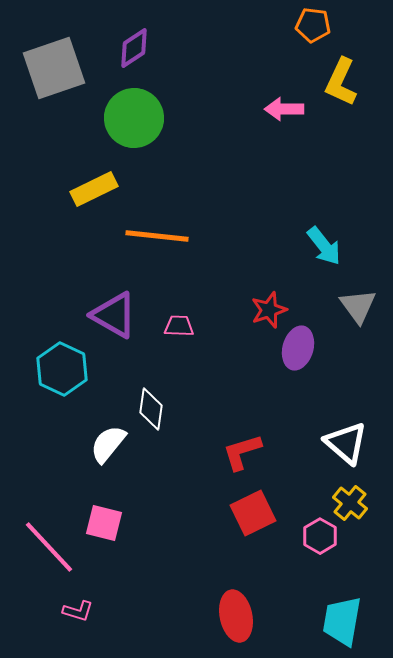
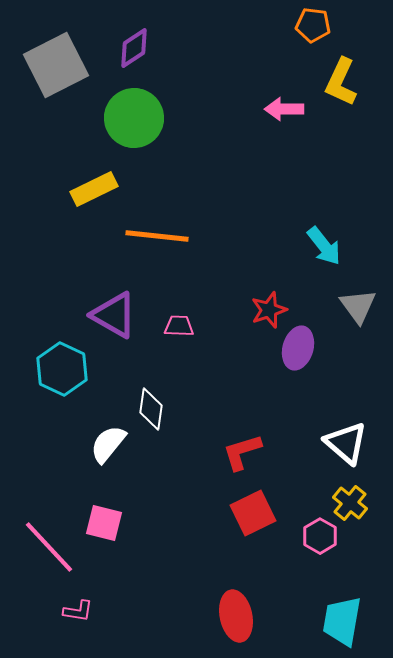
gray square: moved 2 px right, 3 px up; rotated 8 degrees counterclockwise
pink L-shape: rotated 8 degrees counterclockwise
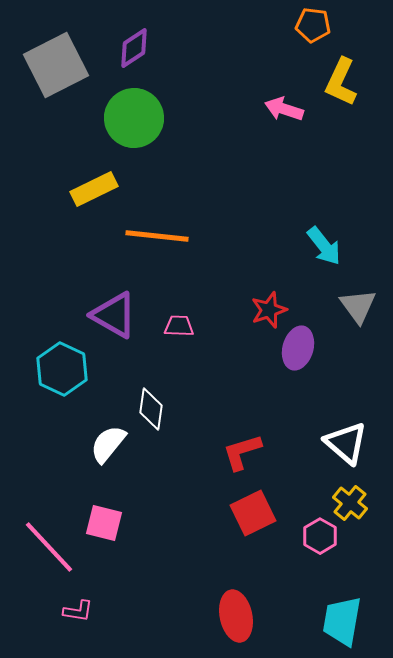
pink arrow: rotated 18 degrees clockwise
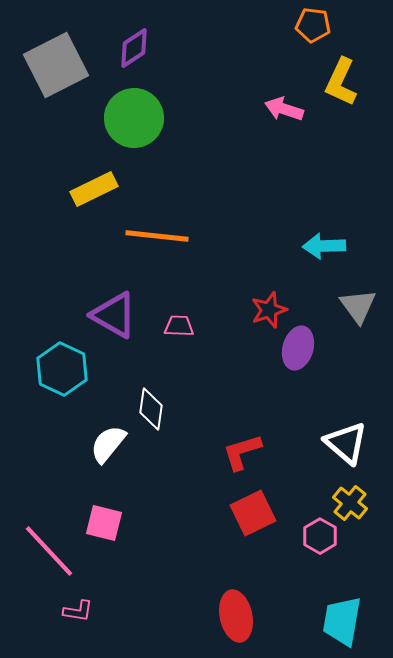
cyan arrow: rotated 126 degrees clockwise
pink line: moved 4 px down
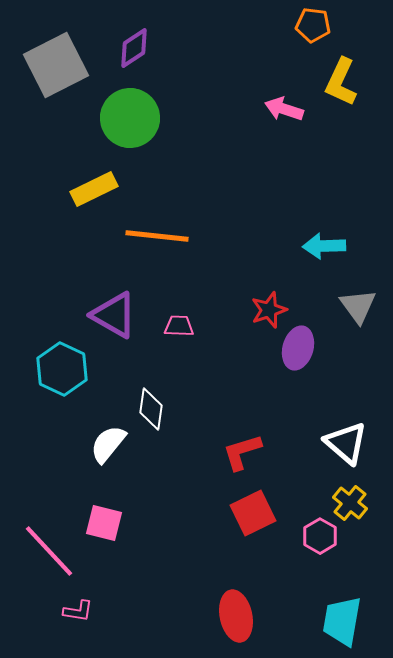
green circle: moved 4 px left
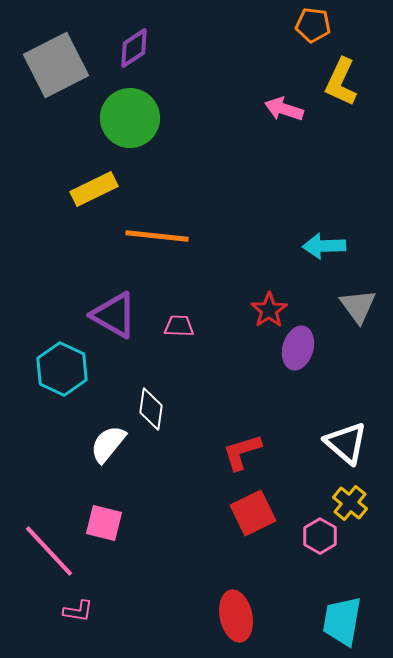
red star: rotated 15 degrees counterclockwise
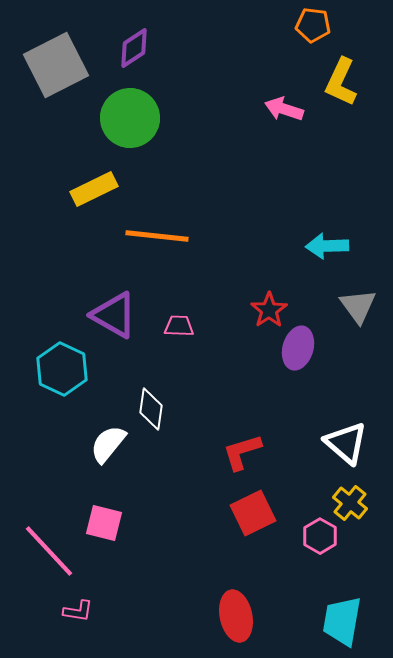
cyan arrow: moved 3 px right
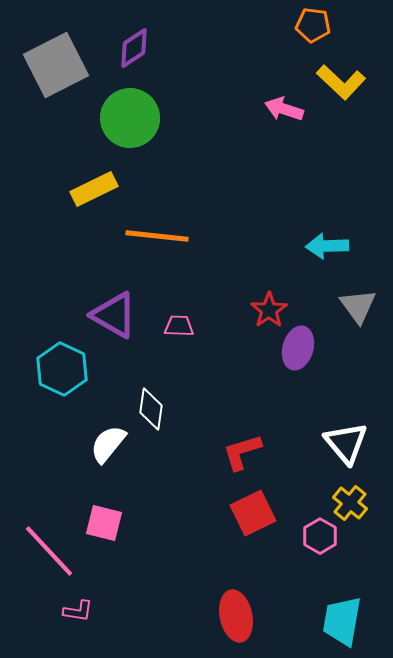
yellow L-shape: rotated 72 degrees counterclockwise
white triangle: rotated 9 degrees clockwise
